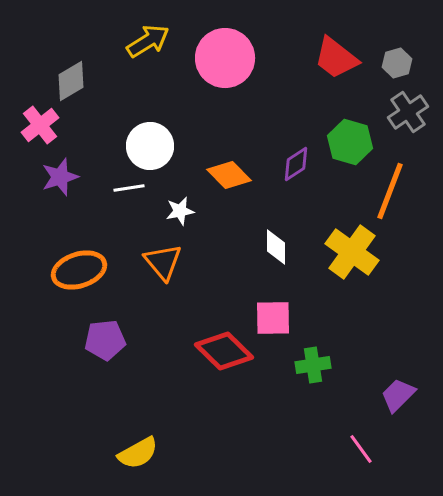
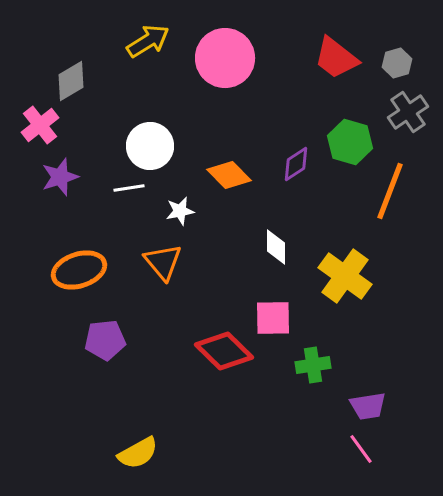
yellow cross: moved 7 px left, 24 px down
purple trapezoid: moved 30 px left, 11 px down; rotated 144 degrees counterclockwise
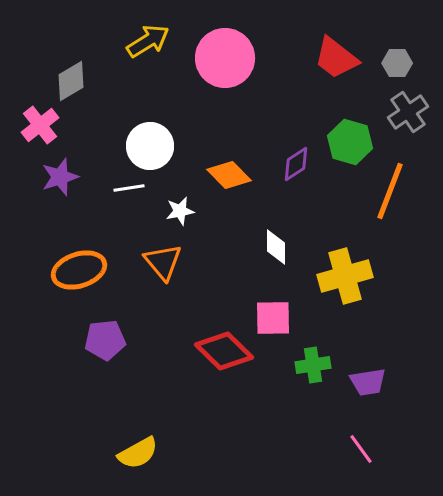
gray hexagon: rotated 16 degrees clockwise
yellow cross: rotated 38 degrees clockwise
purple trapezoid: moved 24 px up
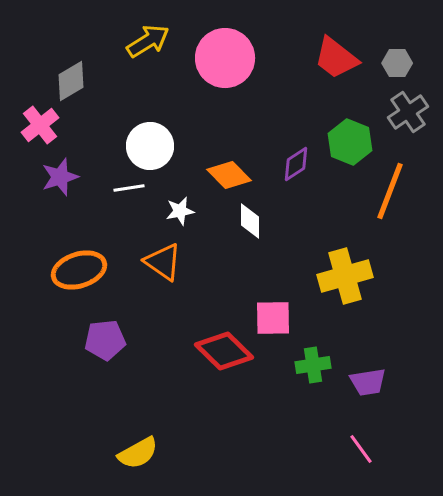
green hexagon: rotated 6 degrees clockwise
white diamond: moved 26 px left, 26 px up
orange triangle: rotated 15 degrees counterclockwise
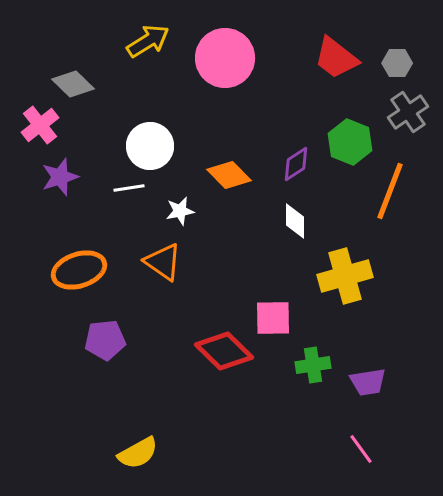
gray diamond: moved 2 px right, 3 px down; rotated 75 degrees clockwise
white diamond: moved 45 px right
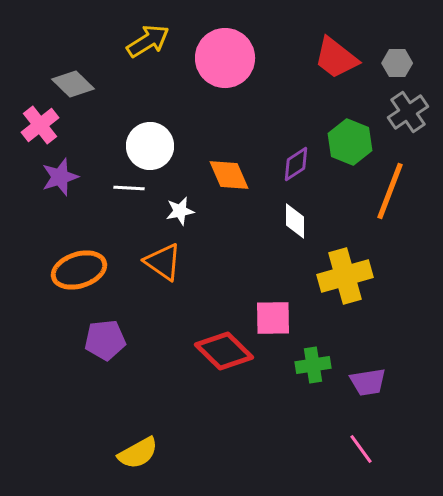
orange diamond: rotated 21 degrees clockwise
white line: rotated 12 degrees clockwise
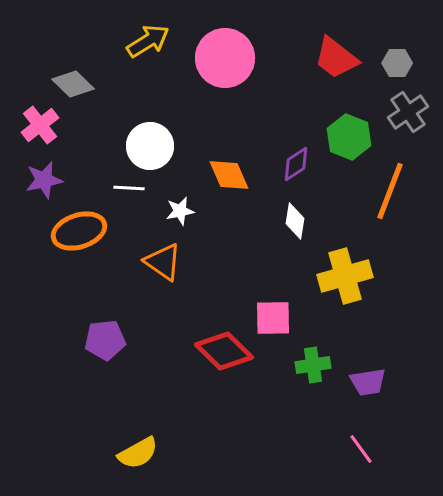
green hexagon: moved 1 px left, 5 px up
purple star: moved 16 px left, 3 px down; rotated 6 degrees clockwise
white diamond: rotated 9 degrees clockwise
orange ellipse: moved 39 px up
